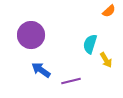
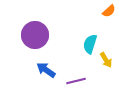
purple circle: moved 4 px right
blue arrow: moved 5 px right
purple line: moved 5 px right
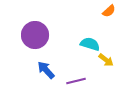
cyan semicircle: rotated 90 degrees clockwise
yellow arrow: rotated 21 degrees counterclockwise
blue arrow: rotated 12 degrees clockwise
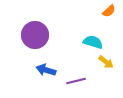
cyan semicircle: moved 3 px right, 2 px up
yellow arrow: moved 2 px down
blue arrow: rotated 30 degrees counterclockwise
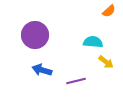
cyan semicircle: rotated 12 degrees counterclockwise
blue arrow: moved 4 px left
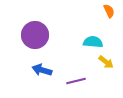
orange semicircle: rotated 72 degrees counterclockwise
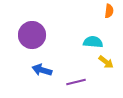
orange semicircle: rotated 32 degrees clockwise
purple circle: moved 3 px left
purple line: moved 1 px down
